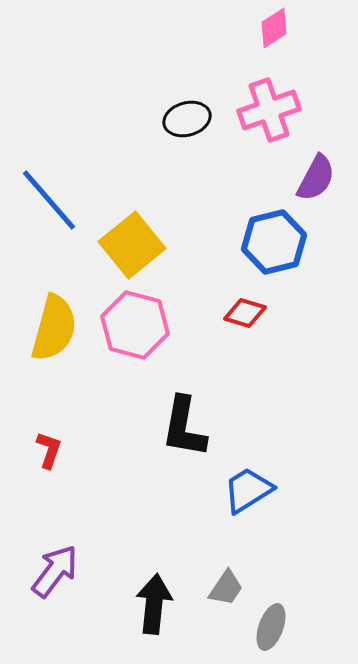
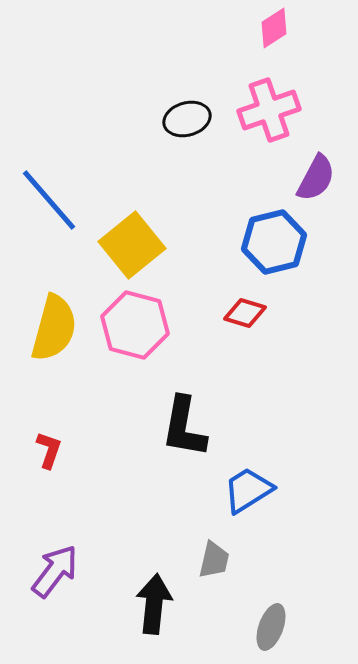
gray trapezoid: moved 12 px left, 28 px up; rotated 21 degrees counterclockwise
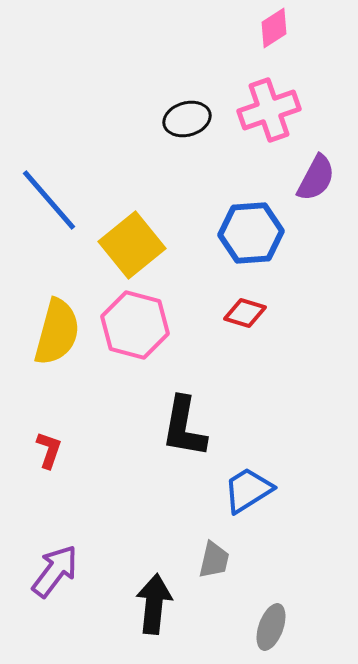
blue hexagon: moved 23 px left, 9 px up; rotated 10 degrees clockwise
yellow semicircle: moved 3 px right, 4 px down
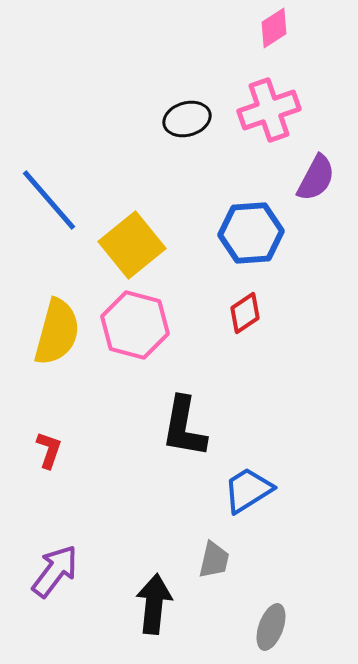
red diamond: rotated 51 degrees counterclockwise
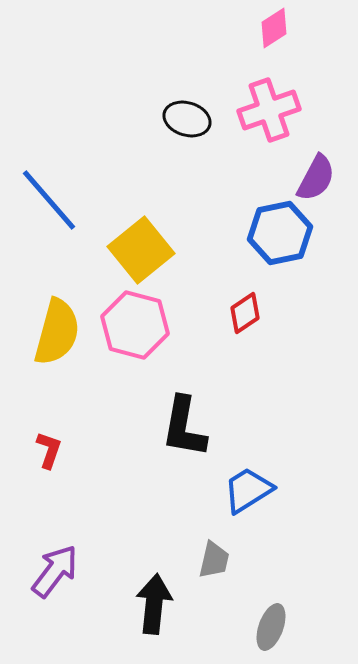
black ellipse: rotated 33 degrees clockwise
blue hexagon: moved 29 px right; rotated 8 degrees counterclockwise
yellow square: moved 9 px right, 5 px down
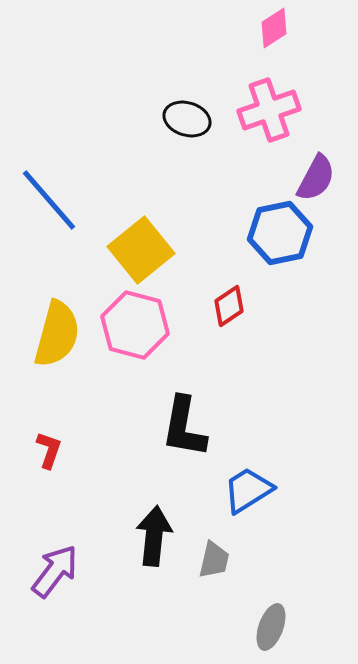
red diamond: moved 16 px left, 7 px up
yellow semicircle: moved 2 px down
black arrow: moved 68 px up
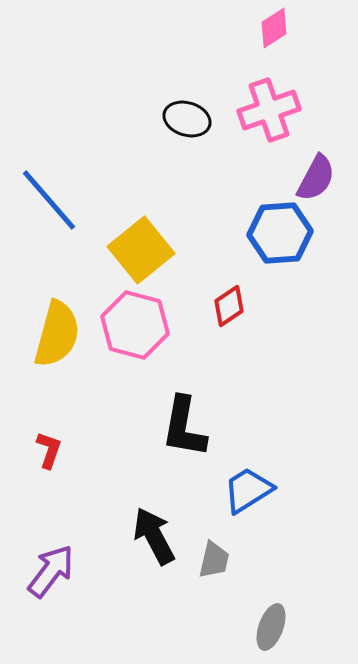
blue hexagon: rotated 8 degrees clockwise
black arrow: rotated 34 degrees counterclockwise
purple arrow: moved 4 px left
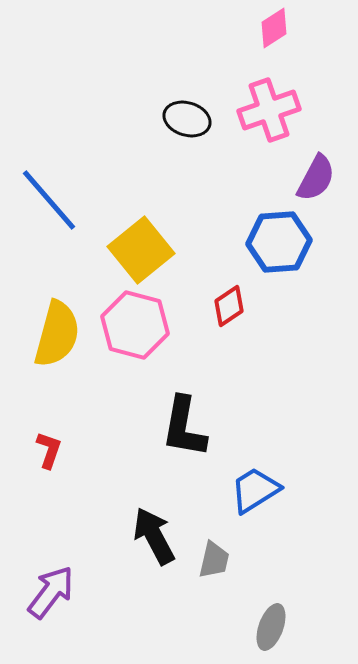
blue hexagon: moved 1 px left, 9 px down
blue trapezoid: moved 7 px right
purple arrow: moved 21 px down
